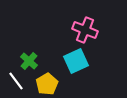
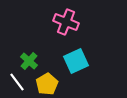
pink cross: moved 19 px left, 8 px up
white line: moved 1 px right, 1 px down
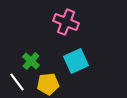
green cross: moved 2 px right
yellow pentagon: moved 1 px right; rotated 25 degrees clockwise
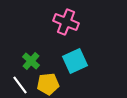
cyan square: moved 1 px left
white line: moved 3 px right, 3 px down
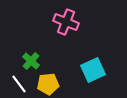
cyan square: moved 18 px right, 9 px down
white line: moved 1 px left, 1 px up
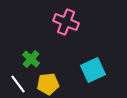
green cross: moved 2 px up
white line: moved 1 px left
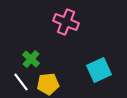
cyan square: moved 6 px right
white line: moved 3 px right, 2 px up
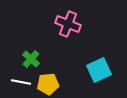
pink cross: moved 2 px right, 2 px down
white line: rotated 42 degrees counterclockwise
